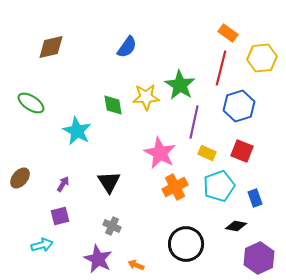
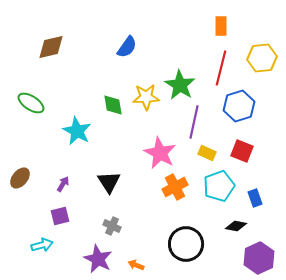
orange rectangle: moved 7 px left, 7 px up; rotated 54 degrees clockwise
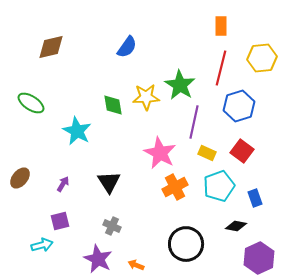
red square: rotated 15 degrees clockwise
purple square: moved 5 px down
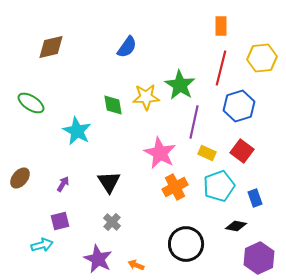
gray cross: moved 4 px up; rotated 18 degrees clockwise
